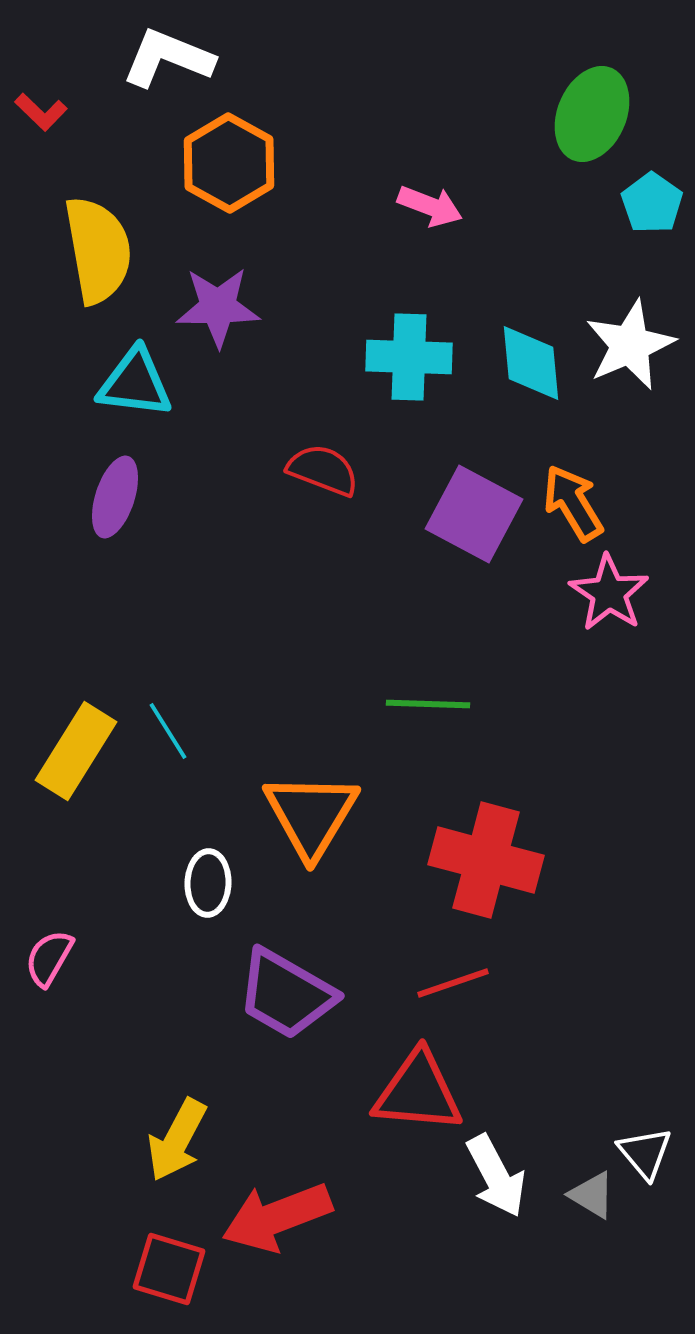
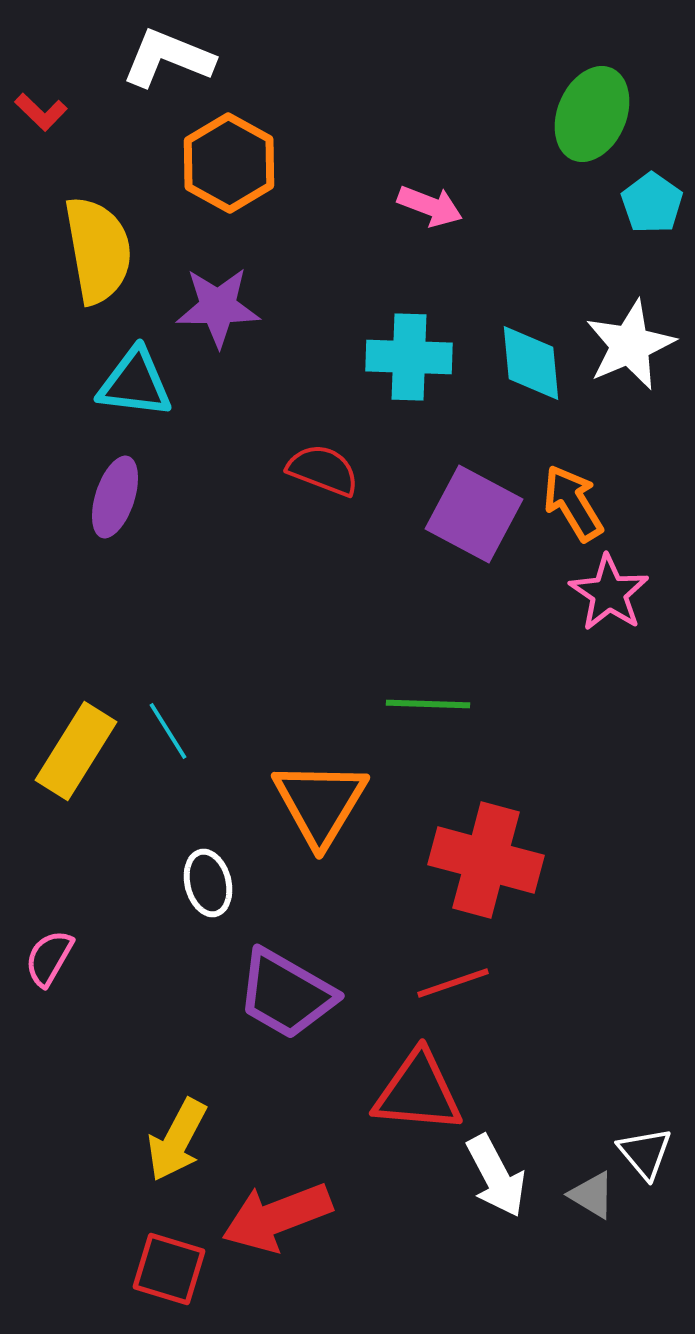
orange triangle: moved 9 px right, 12 px up
white ellipse: rotated 16 degrees counterclockwise
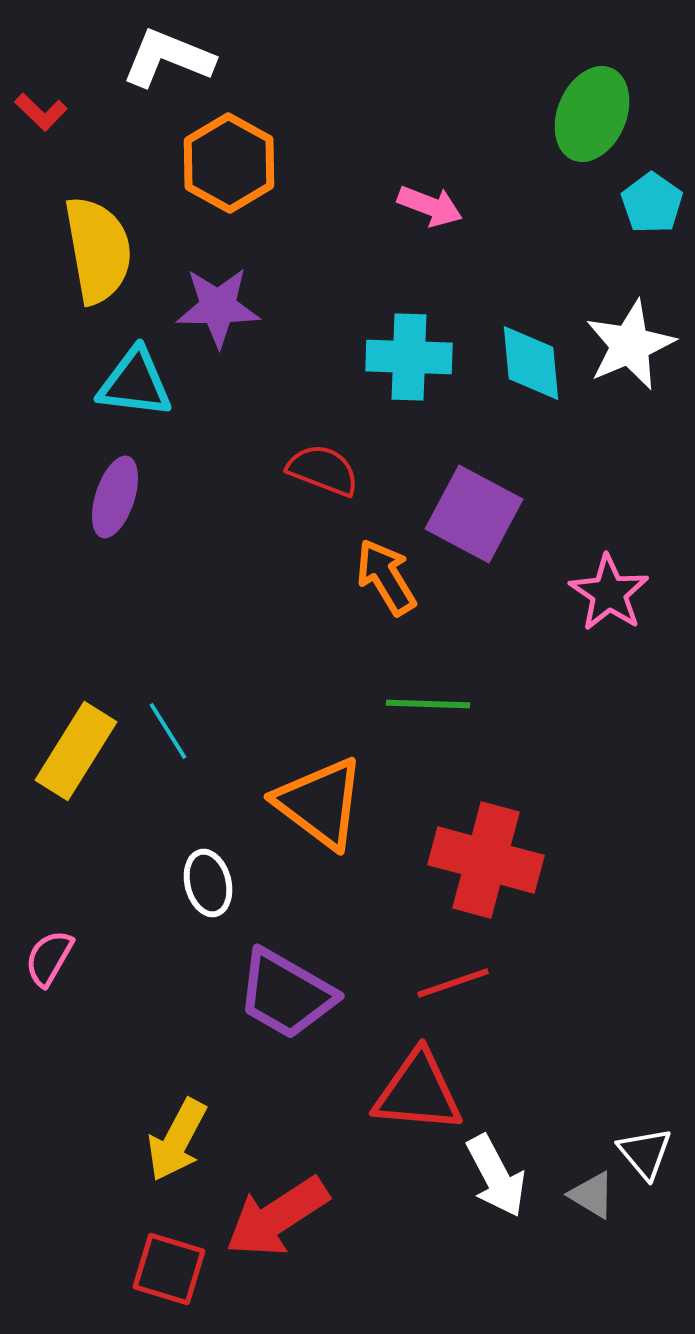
orange arrow: moved 187 px left, 74 px down
orange triangle: rotated 24 degrees counterclockwise
red arrow: rotated 12 degrees counterclockwise
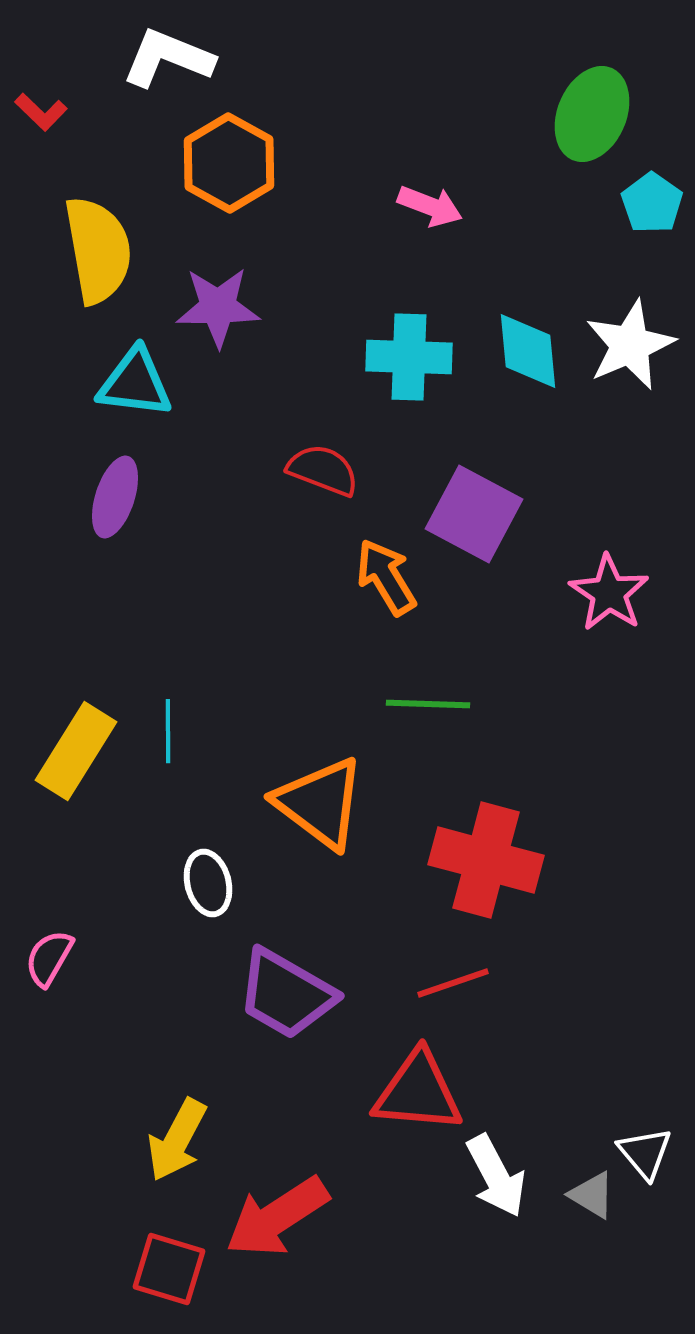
cyan diamond: moved 3 px left, 12 px up
cyan line: rotated 32 degrees clockwise
